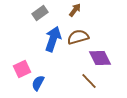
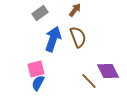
brown semicircle: rotated 85 degrees clockwise
purple diamond: moved 8 px right, 13 px down
pink square: moved 14 px right; rotated 12 degrees clockwise
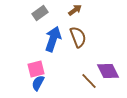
brown arrow: rotated 16 degrees clockwise
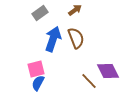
brown semicircle: moved 2 px left, 1 px down
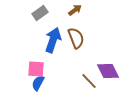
blue arrow: moved 1 px down
pink square: rotated 18 degrees clockwise
